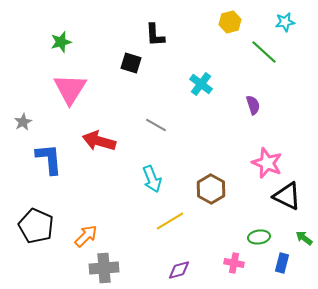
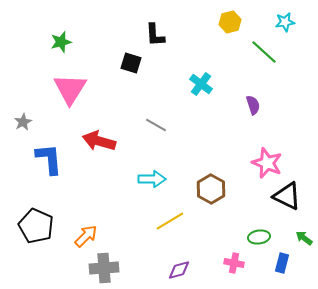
cyan arrow: rotated 68 degrees counterclockwise
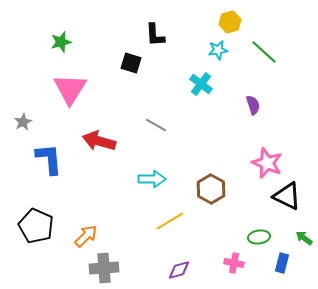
cyan star: moved 67 px left, 28 px down
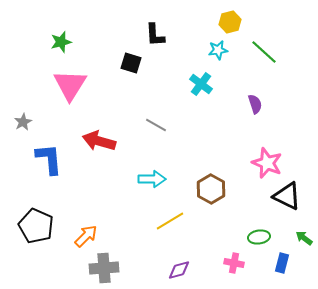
pink triangle: moved 4 px up
purple semicircle: moved 2 px right, 1 px up
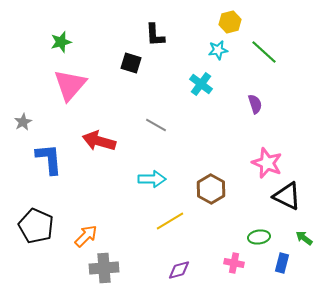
pink triangle: rotated 9 degrees clockwise
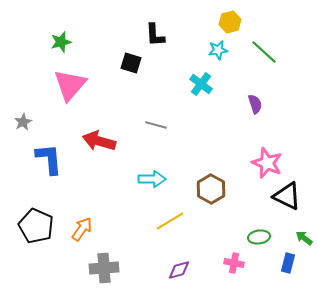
gray line: rotated 15 degrees counterclockwise
orange arrow: moved 4 px left, 7 px up; rotated 10 degrees counterclockwise
blue rectangle: moved 6 px right
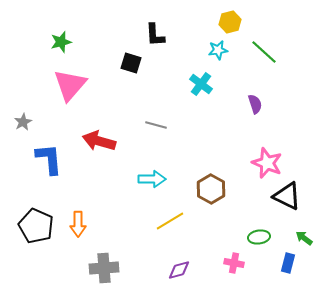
orange arrow: moved 4 px left, 5 px up; rotated 145 degrees clockwise
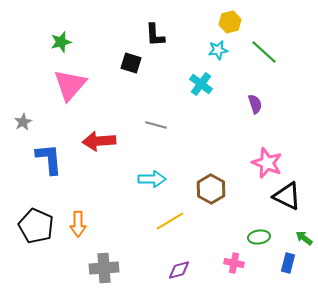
red arrow: rotated 20 degrees counterclockwise
